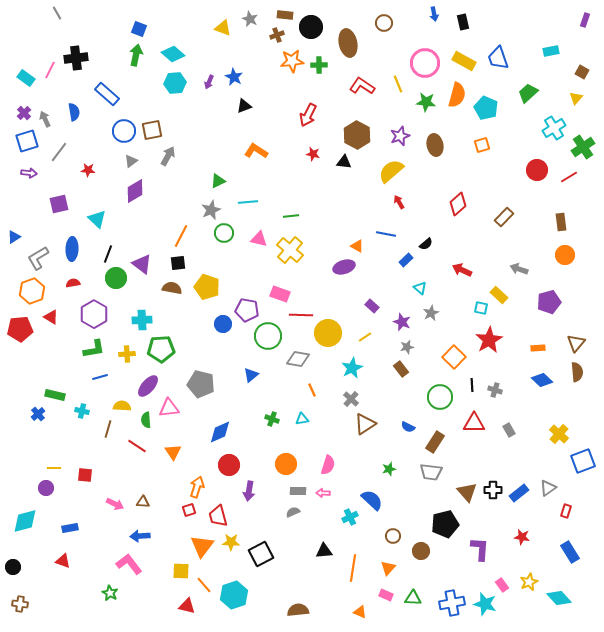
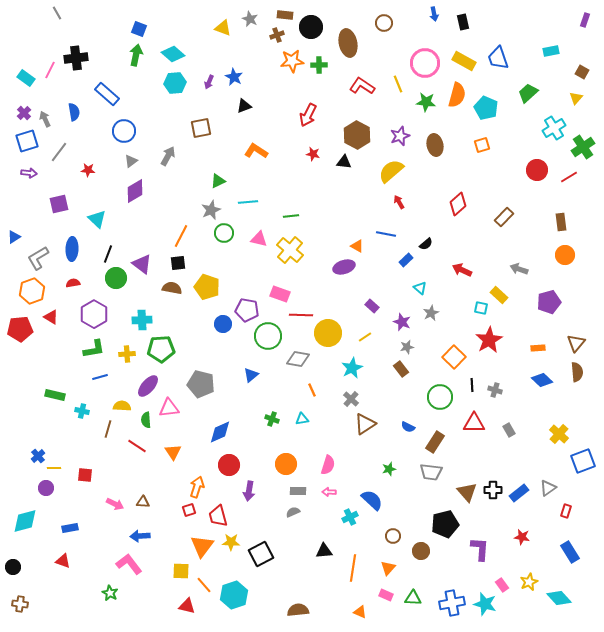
brown square at (152, 130): moved 49 px right, 2 px up
blue cross at (38, 414): moved 42 px down
pink arrow at (323, 493): moved 6 px right, 1 px up
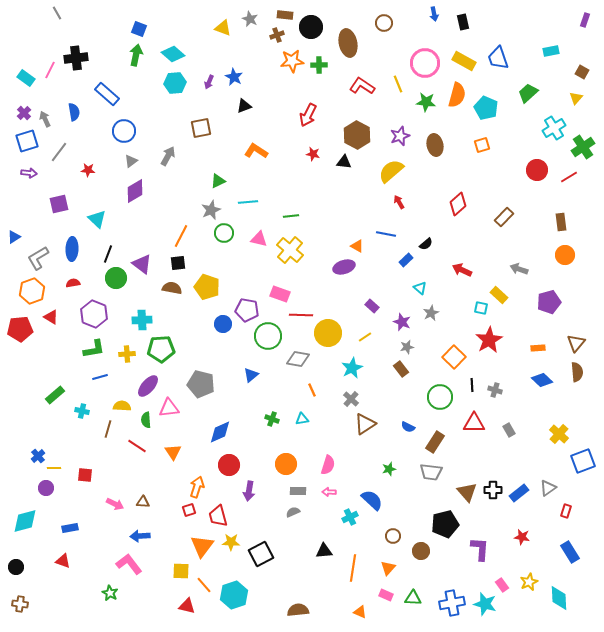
purple hexagon at (94, 314): rotated 8 degrees counterclockwise
green rectangle at (55, 395): rotated 54 degrees counterclockwise
black circle at (13, 567): moved 3 px right
cyan diamond at (559, 598): rotated 40 degrees clockwise
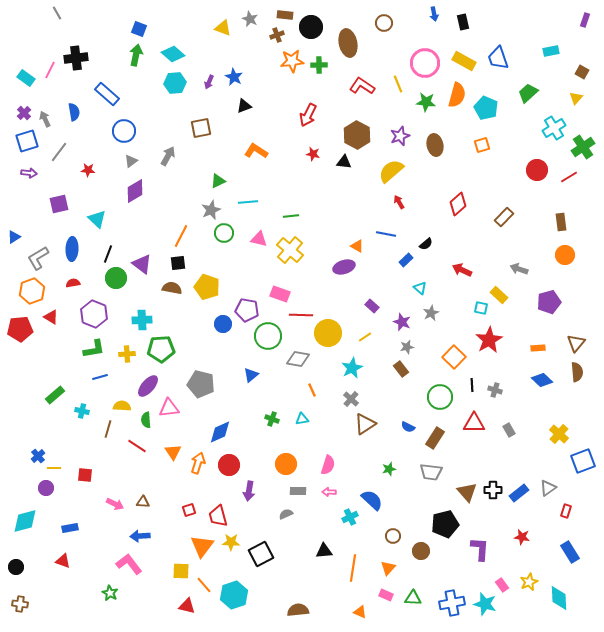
brown rectangle at (435, 442): moved 4 px up
orange arrow at (197, 487): moved 1 px right, 24 px up
gray semicircle at (293, 512): moved 7 px left, 2 px down
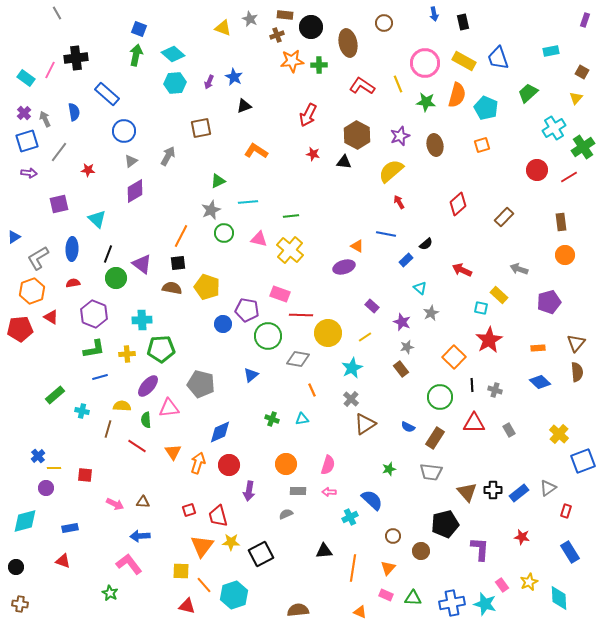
blue diamond at (542, 380): moved 2 px left, 2 px down
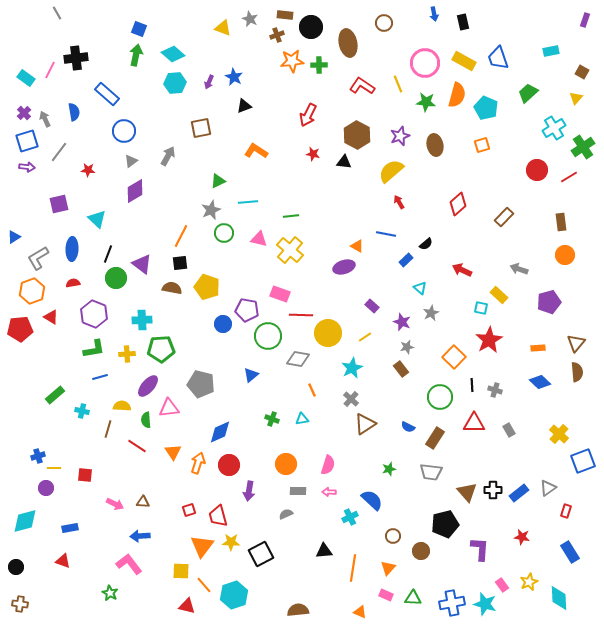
purple arrow at (29, 173): moved 2 px left, 6 px up
black square at (178, 263): moved 2 px right
blue cross at (38, 456): rotated 24 degrees clockwise
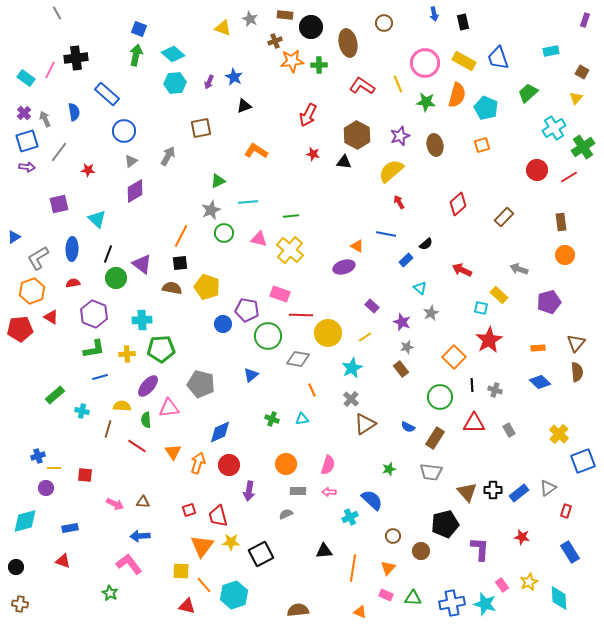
brown cross at (277, 35): moved 2 px left, 6 px down
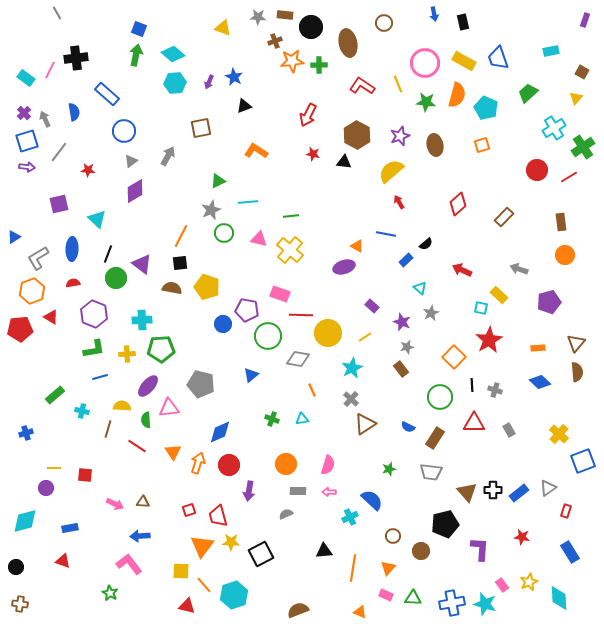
gray star at (250, 19): moved 8 px right, 2 px up; rotated 21 degrees counterclockwise
blue cross at (38, 456): moved 12 px left, 23 px up
brown semicircle at (298, 610): rotated 15 degrees counterclockwise
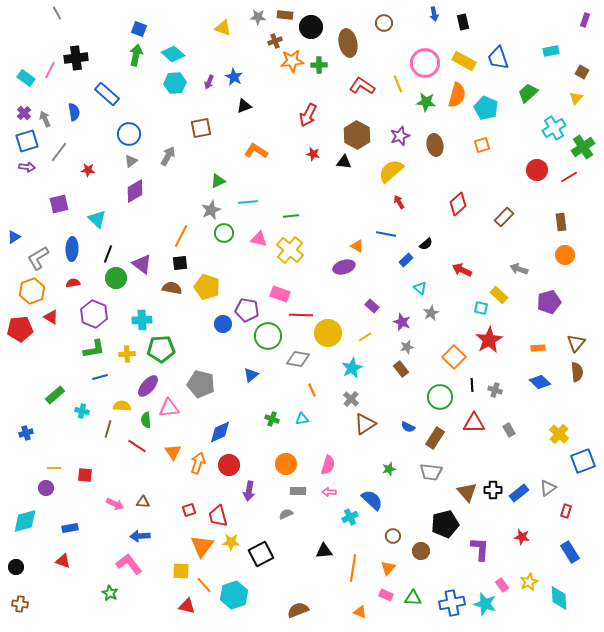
blue circle at (124, 131): moved 5 px right, 3 px down
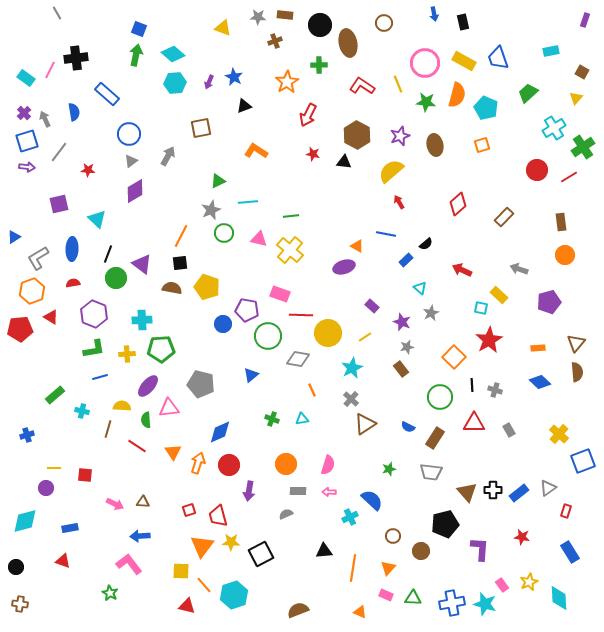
black circle at (311, 27): moved 9 px right, 2 px up
orange star at (292, 61): moved 5 px left, 21 px down; rotated 25 degrees counterclockwise
blue cross at (26, 433): moved 1 px right, 2 px down
